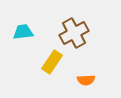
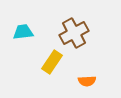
orange semicircle: moved 1 px right, 1 px down
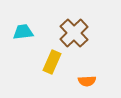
brown cross: rotated 16 degrees counterclockwise
yellow rectangle: rotated 10 degrees counterclockwise
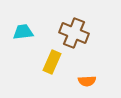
brown cross: rotated 24 degrees counterclockwise
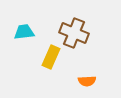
cyan trapezoid: moved 1 px right
yellow rectangle: moved 1 px left, 5 px up
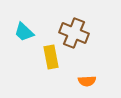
cyan trapezoid: rotated 130 degrees counterclockwise
yellow rectangle: rotated 35 degrees counterclockwise
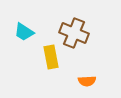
cyan trapezoid: rotated 10 degrees counterclockwise
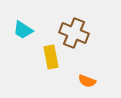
cyan trapezoid: moved 1 px left, 2 px up
orange semicircle: rotated 24 degrees clockwise
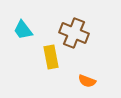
cyan trapezoid: rotated 20 degrees clockwise
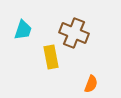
cyan trapezoid: rotated 125 degrees counterclockwise
orange semicircle: moved 4 px right, 3 px down; rotated 90 degrees counterclockwise
